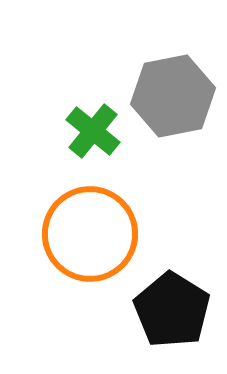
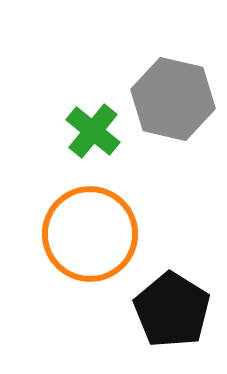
gray hexagon: moved 3 px down; rotated 24 degrees clockwise
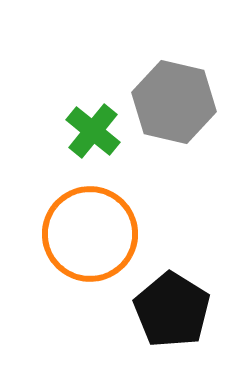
gray hexagon: moved 1 px right, 3 px down
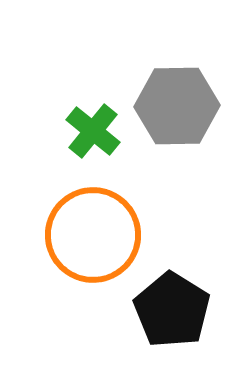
gray hexagon: moved 3 px right, 4 px down; rotated 14 degrees counterclockwise
orange circle: moved 3 px right, 1 px down
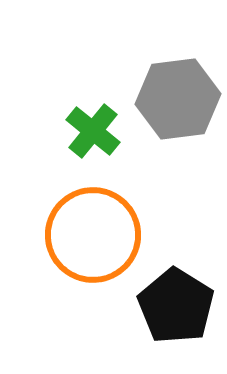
gray hexagon: moved 1 px right, 7 px up; rotated 6 degrees counterclockwise
black pentagon: moved 4 px right, 4 px up
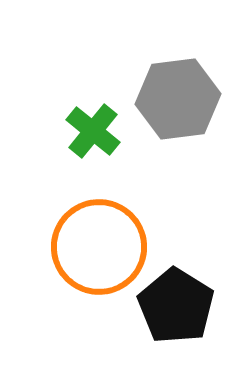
orange circle: moved 6 px right, 12 px down
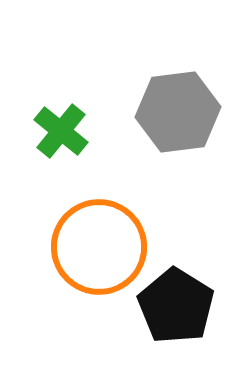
gray hexagon: moved 13 px down
green cross: moved 32 px left
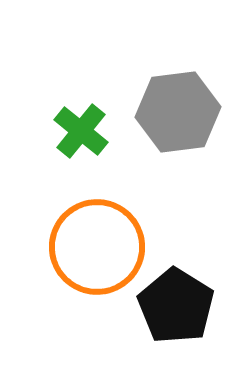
green cross: moved 20 px right
orange circle: moved 2 px left
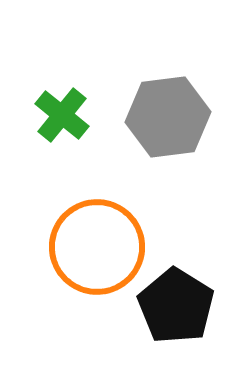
gray hexagon: moved 10 px left, 5 px down
green cross: moved 19 px left, 16 px up
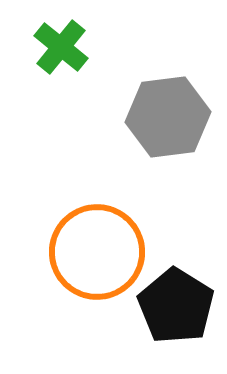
green cross: moved 1 px left, 68 px up
orange circle: moved 5 px down
